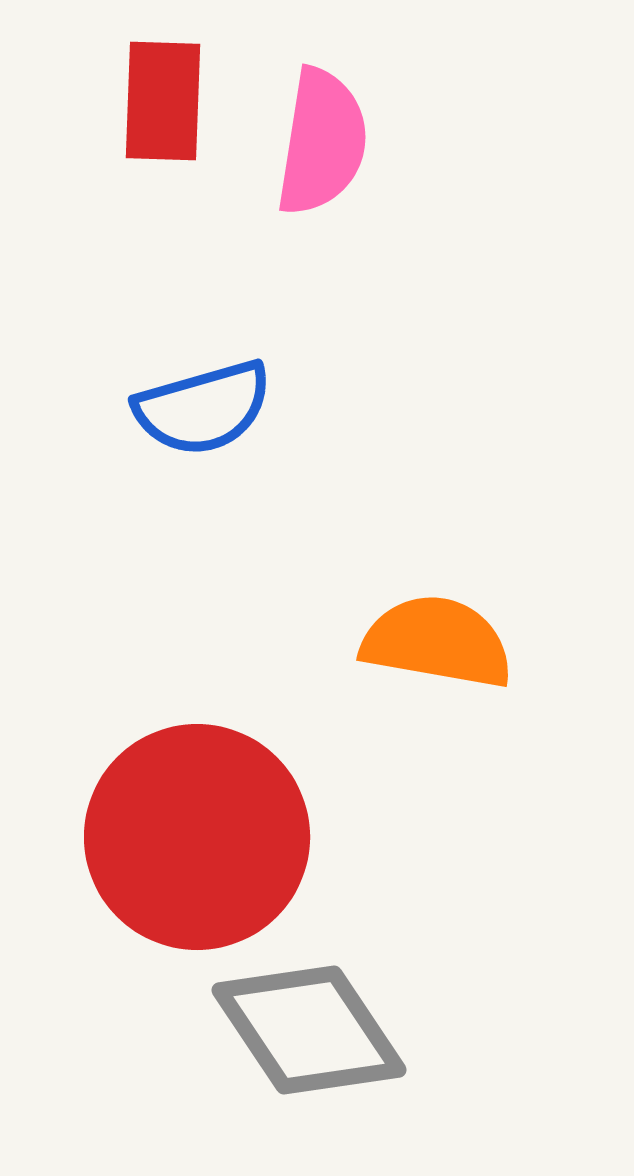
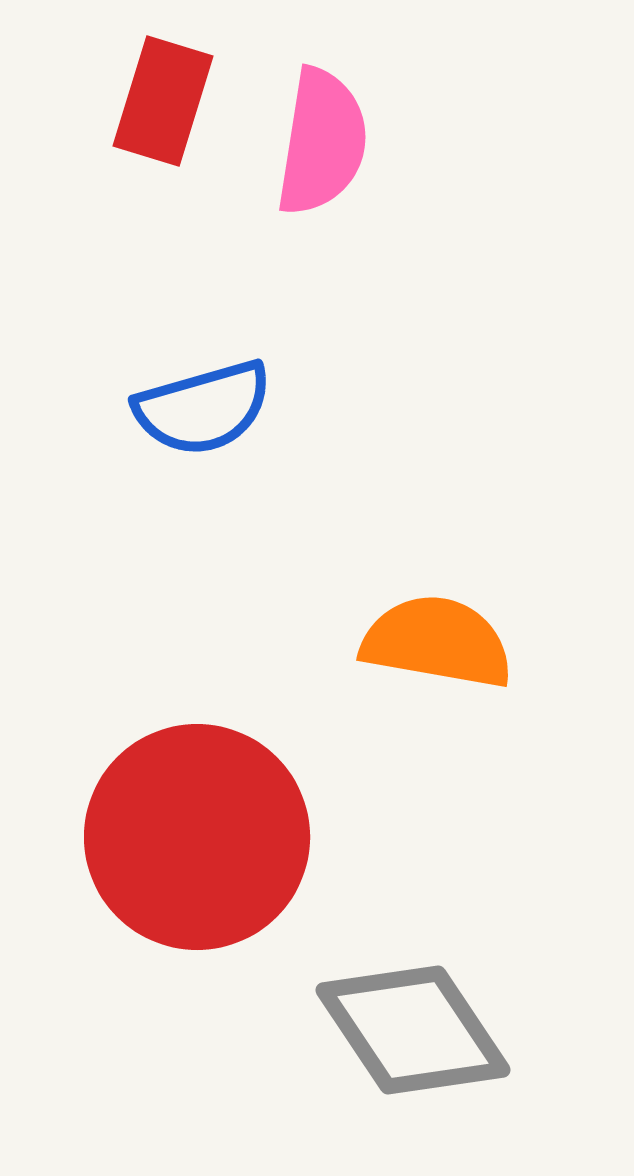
red rectangle: rotated 15 degrees clockwise
gray diamond: moved 104 px right
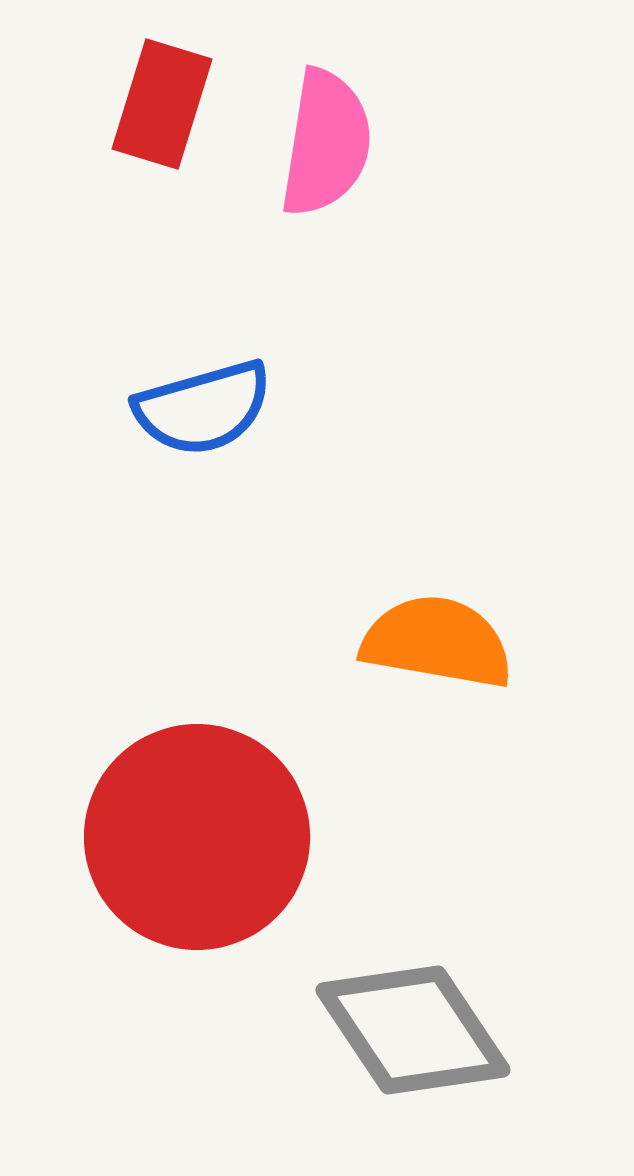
red rectangle: moved 1 px left, 3 px down
pink semicircle: moved 4 px right, 1 px down
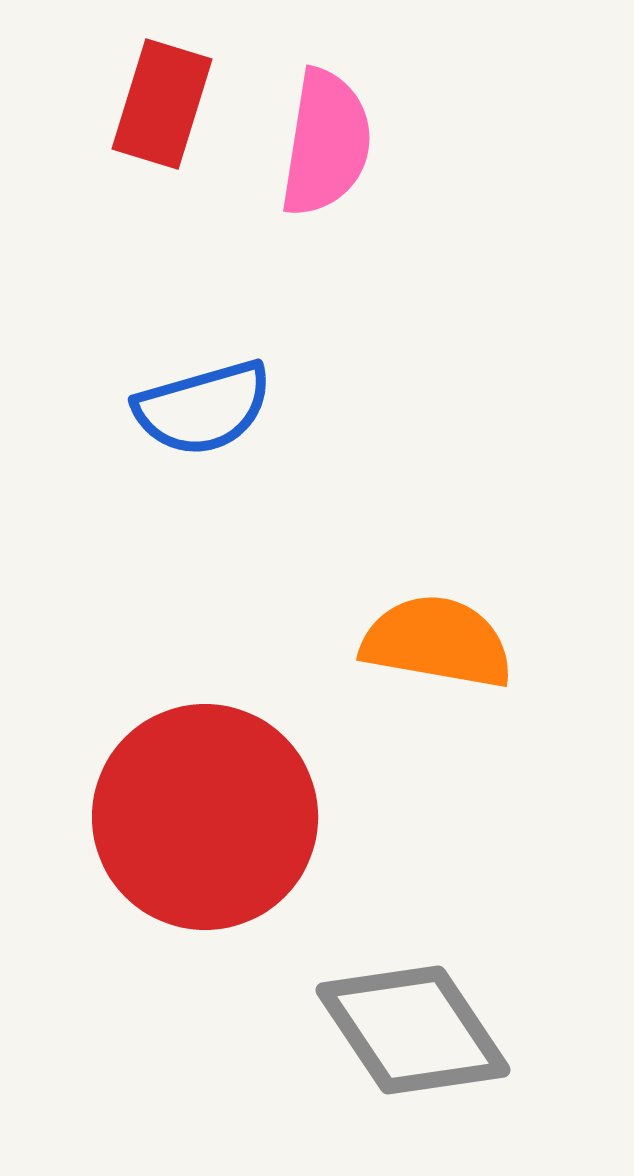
red circle: moved 8 px right, 20 px up
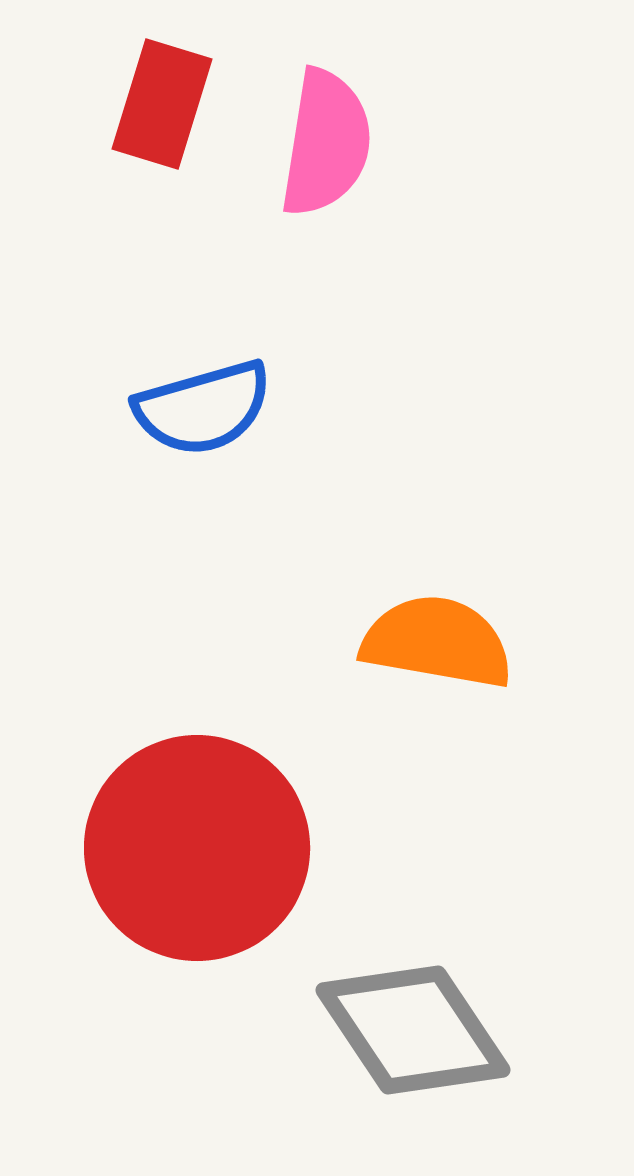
red circle: moved 8 px left, 31 px down
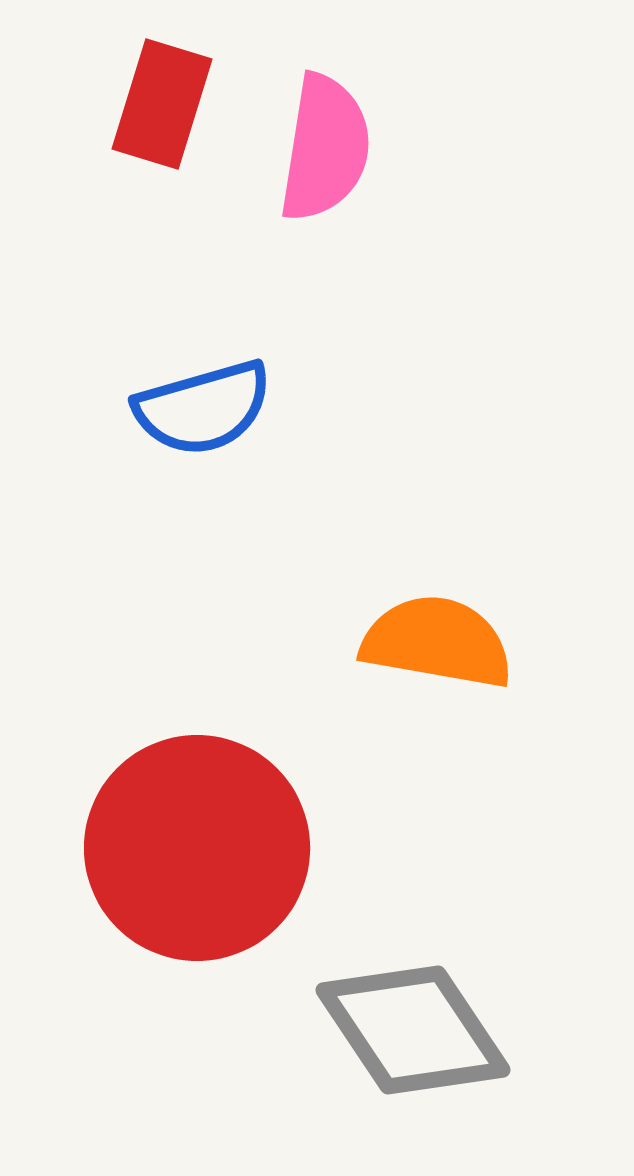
pink semicircle: moved 1 px left, 5 px down
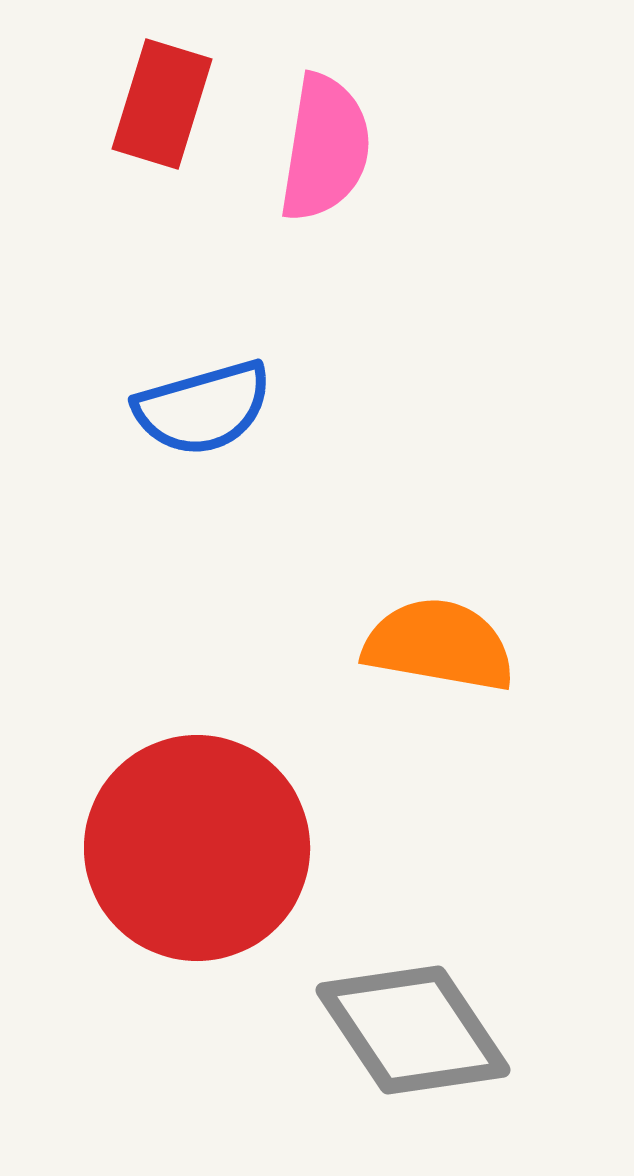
orange semicircle: moved 2 px right, 3 px down
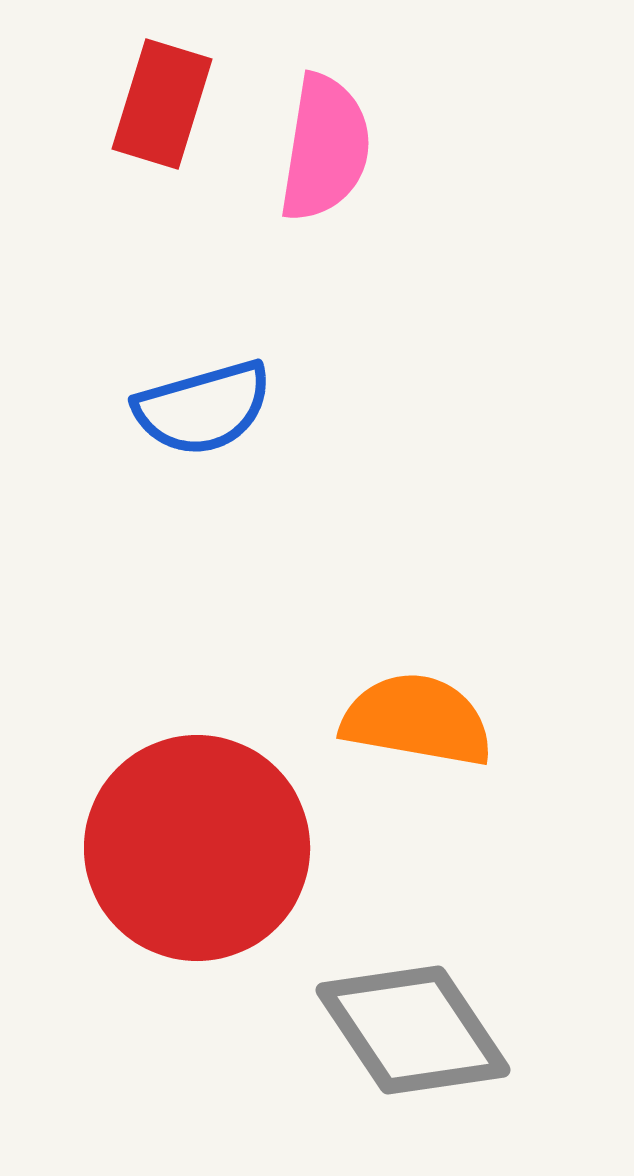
orange semicircle: moved 22 px left, 75 px down
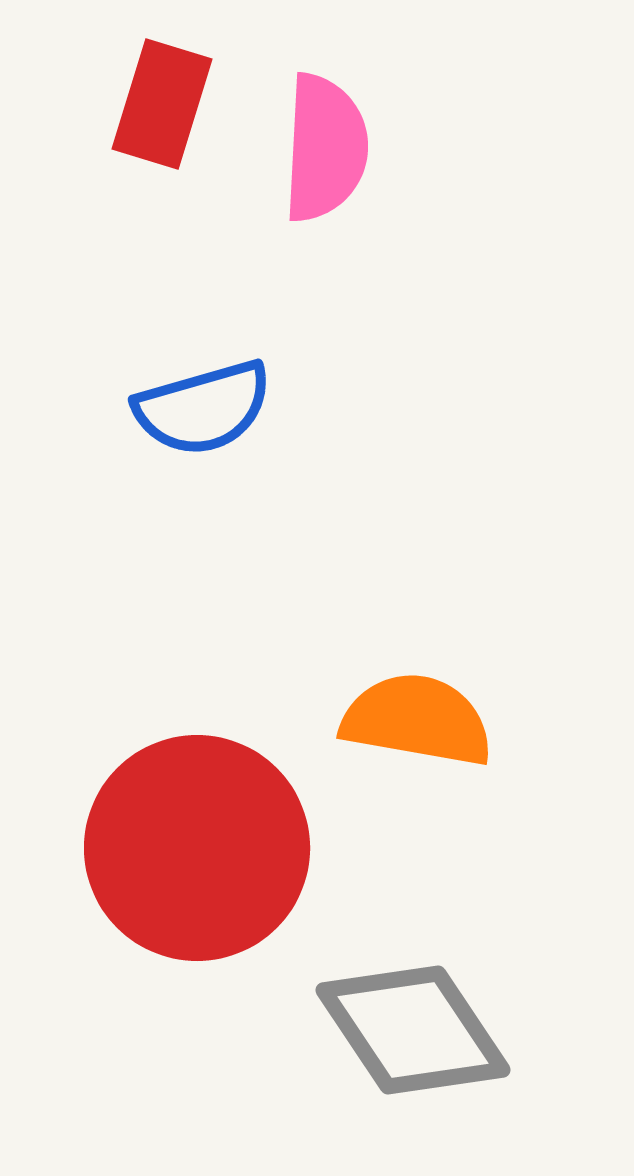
pink semicircle: rotated 6 degrees counterclockwise
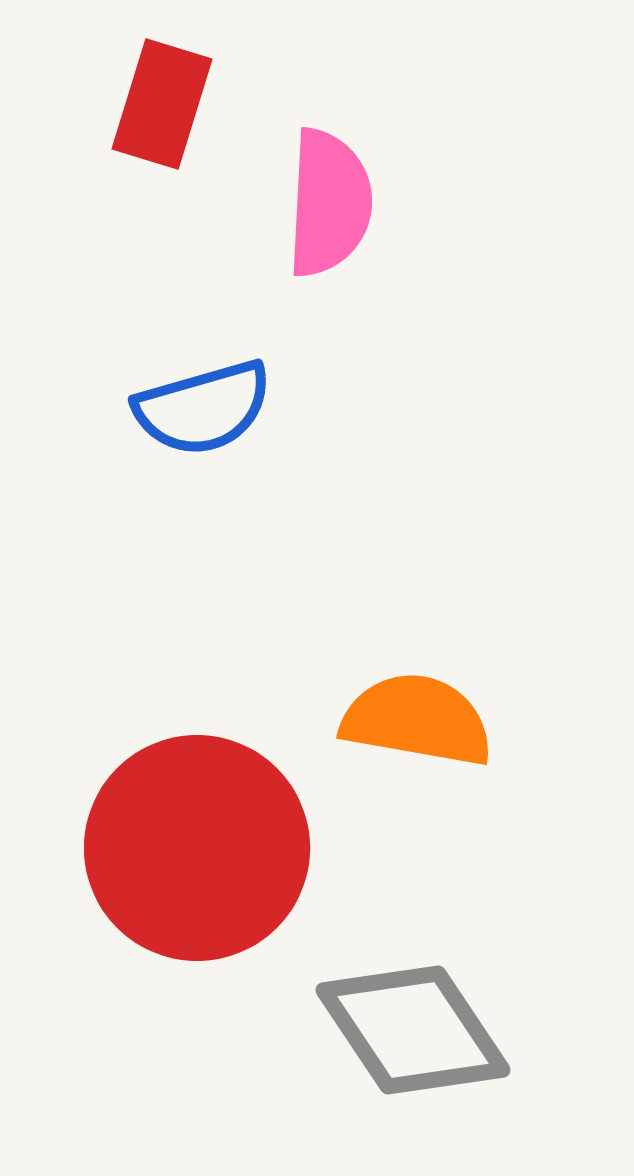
pink semicircle: moved 4 px right, 55 px down
